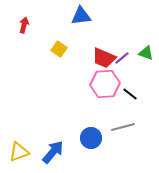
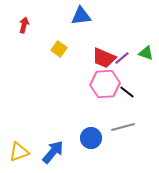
black line: moved 3 px left, 2 px up
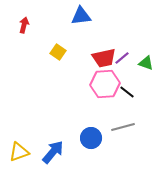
yellow square: moved 1 px left, 3 px down
green triangle: moved 10 px down
red trapezoid: rotated 35 degrees counterclockwise
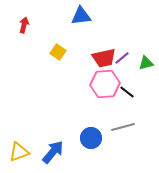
green triangle: rotated 35 degrees counterclockwise
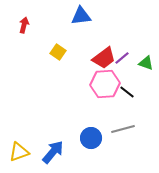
red trapezoid: rotated 25 degrees counterclockwise
green triangle: rotated 35 degrees clockwise
gray line: moved 2 px down
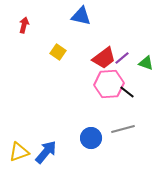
blue triangle: rotated 20 degrees clockwise
pink hexagon: moved 4 px right
blue arrow: moved 7 px left
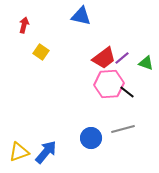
yellow square: moved 17 px left
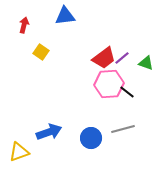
blue triangle: moved 16 px left; rotated 20 degrees counterclockwise
blue arrow: moved 3 px right, 20 px up; rotated 30 degrees clockwise
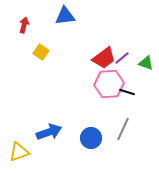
black line: rotated 21 degrees counterclockwise
gray line: rotated 50 degrees counterclockwise
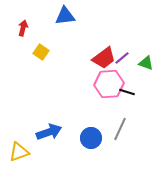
red arrow: moved 1 px left, 3 px down
gray line: moved 3 px left
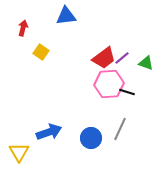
blue triangle: moved 1 px right
yellow triangle: rotated 40 degrees counterclockwise
